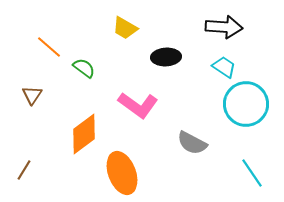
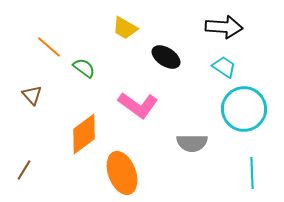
black ellipse: rotated 36 degrees clockwise
brown triangle: rotated 15 degrees counterclockwise
cyan circle: moved 2 px left, 5 px down
gray semicircle: rotated 28 degrees counterclockwise
cyan line: rotated 32 degrees clockwise
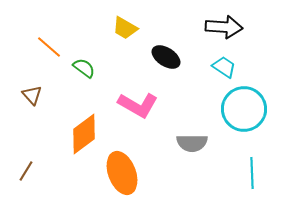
pink L-shape: rotated 6 degrees counterclockwise
brown line: moved 2 px right, 1 px down
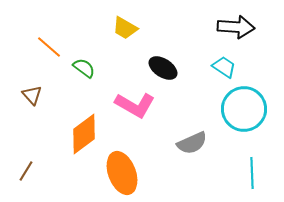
black arrow: moved 12 px right
black ellipse: moved 3 px left, 11 px down
pink L-shape: moved 3 px left
gray semicircle: rotated 24 degrees counterclockwise
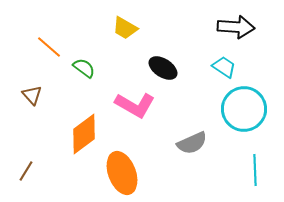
cyan line: moved 3 px right, 3 px up
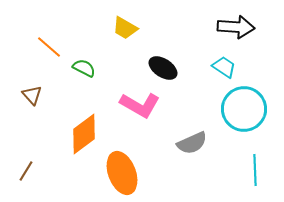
green semicircle: rotated 10 degrees counterclockwise
pink L-shape: moved 5 px right
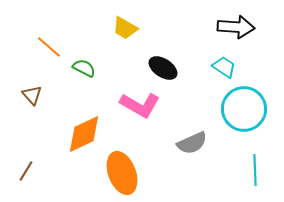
orange diamond: rotated 12 degrees clockwise
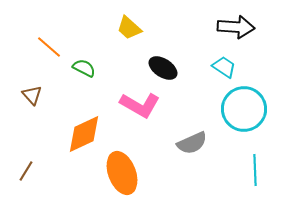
yellow trapezoid: moved 4 px right; rotated 12 degrees clockwise
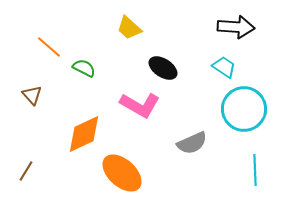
orange ellipse: rotated 27 degrees counterclockwise
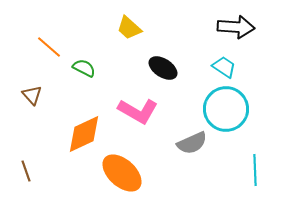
pink L-shape: moved 2 px left, 6 px down
cyan circle: moved 18 px left
brown line: rotated 50 degrees counterclockwise
